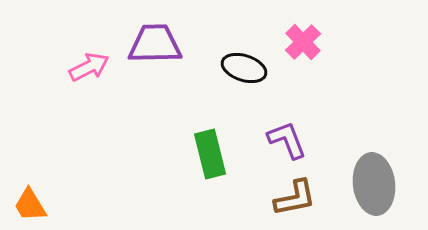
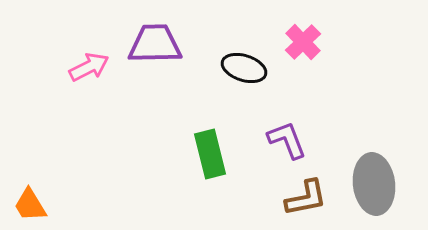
brown L-shape: moved 11 px right
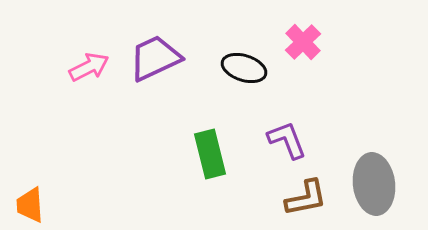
purple trapezoid: moved 14 px down; rotated 24 degrees counterclockwise
orange trapezoid: rotated 27 degrees clockwise
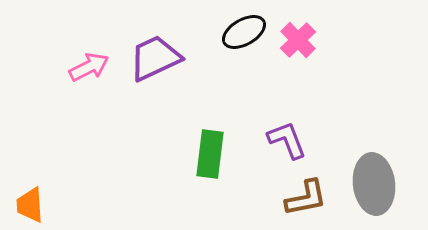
pink cross: moved 5 px left, 2 px up
black ellipse: moved 36 px up; rotated 48 degrees counterclockwise
green rectangle: rotated 21 degrees clockwise
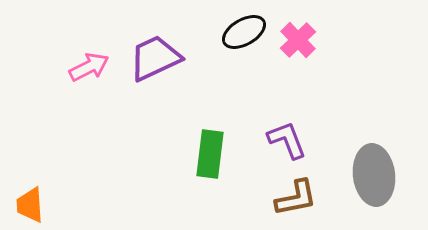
gray ellipse: moved 9 px up
brown L-shape: moved 10 px left
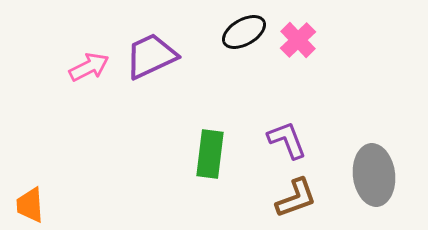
purple trapezoid: moved 4 px left, 2 px up
brown L-shape: rotated 9 degrees counterclockwise
